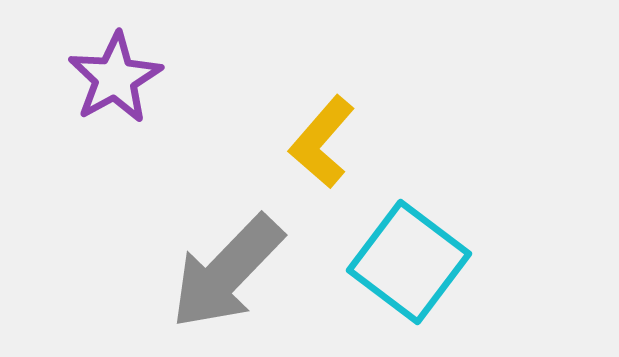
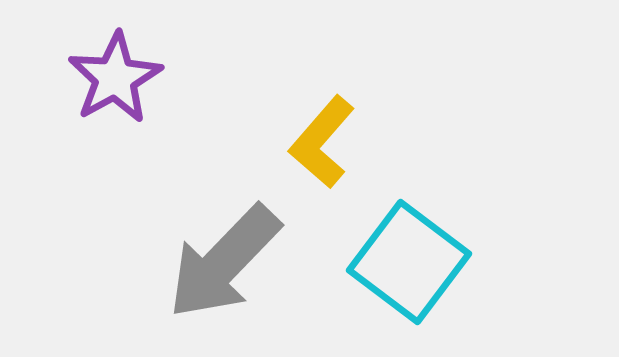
gray arrow: moved 3 px left, 10 px up
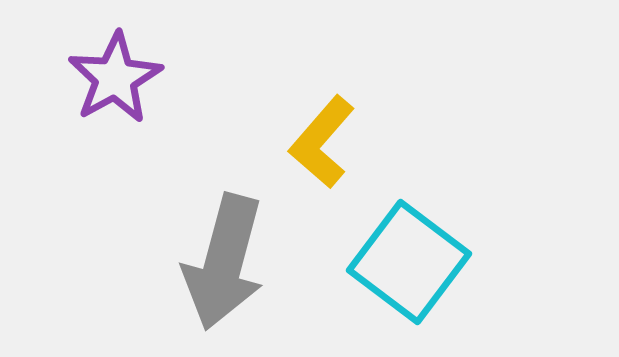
gray arrow: rotated 29 degrees counterclockwise
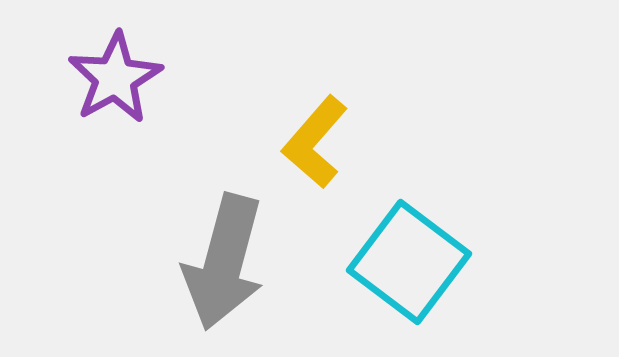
yellow L-shape: moved 7 px left
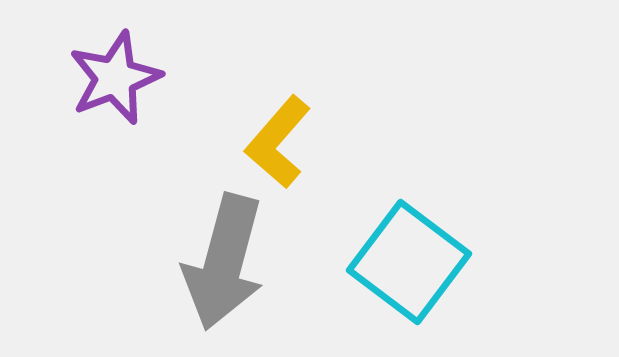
purple star: rotated 8 degrees clockwise
yellow L-shape: moved 37 px left
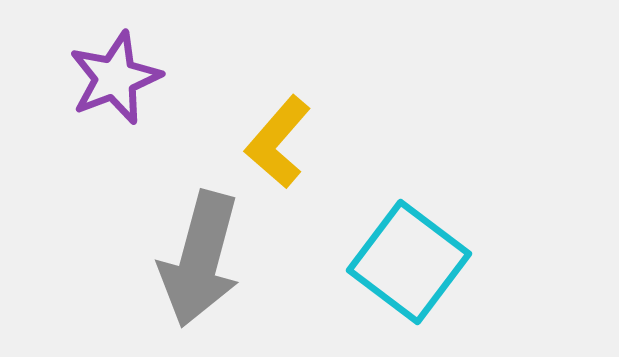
gray arrow: moved 24 px left, 3 px up
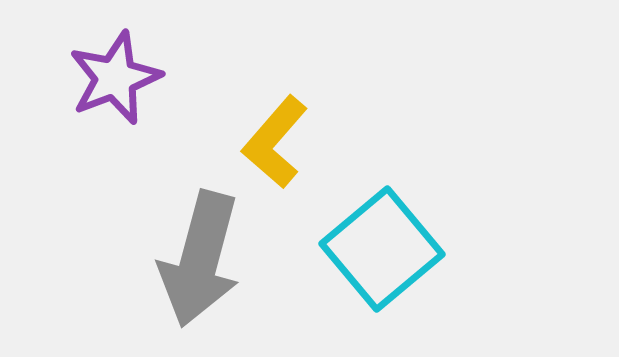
yellow L-shape: moved 3 px left
cyan square: moved 27 px left, 13 px up; rotated 13 degrees clockwise
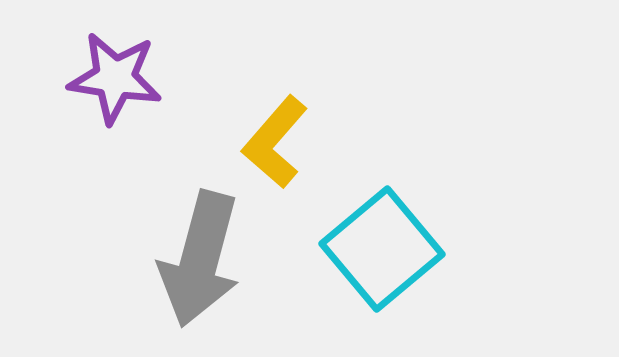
purple star: rotated 30 degrees clockwise
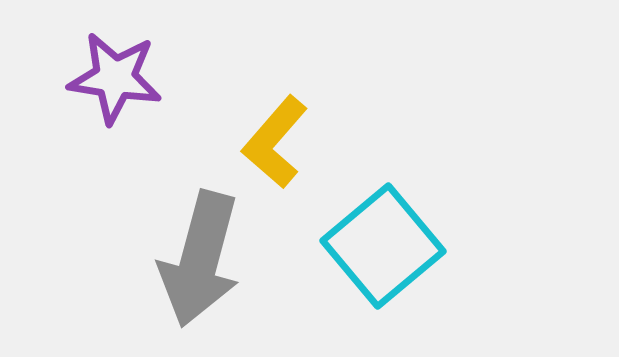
cyan square: moved 1 px right, 3 px up
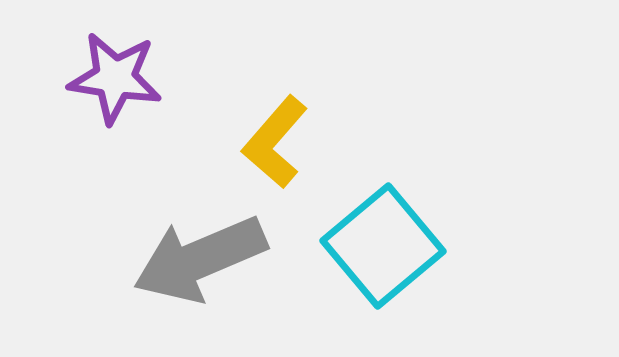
gray arrow: rotated 52 degrees clockwise
